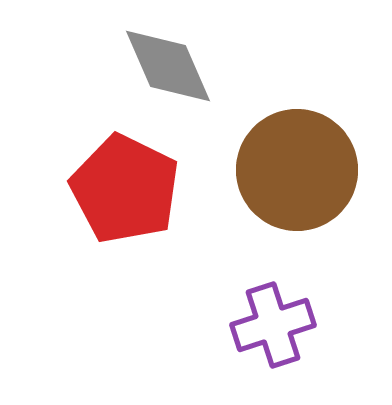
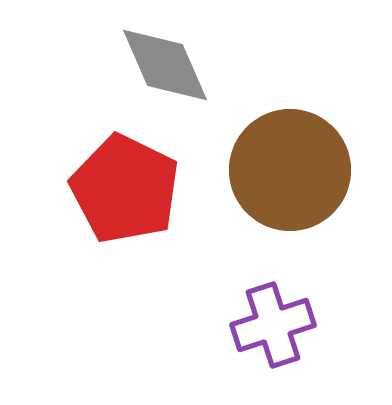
gray diamond: moved 3 px left, 1 px up
brown circle: moved 7 px left
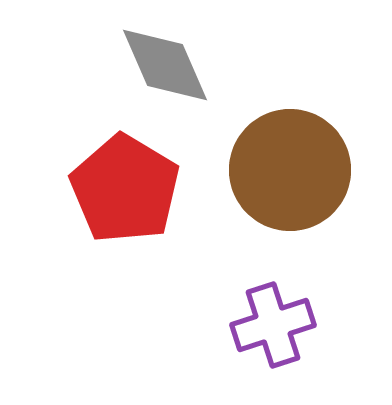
red pentagon: rotated 5 degrees clockwise
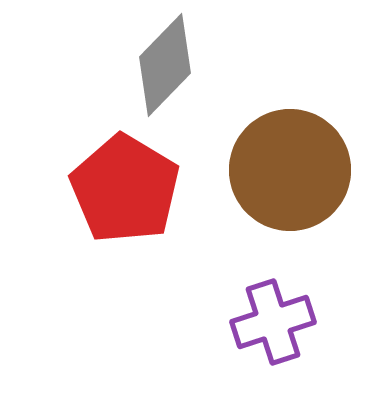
gray diamond: rotated 68 degrees clockwise
purple cross: moved 3 px up
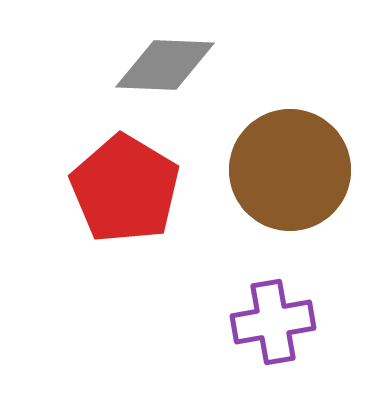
gray diamond: rotated 48 degrees clockwise
purple cross: rotated 8 degrees clockwise
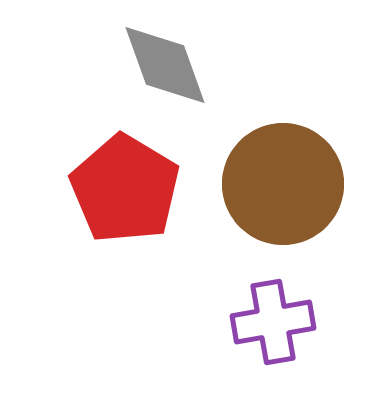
gray diamond: rotated 68 degrees clockwise
brown circle: moved 7 px left, 14 px down
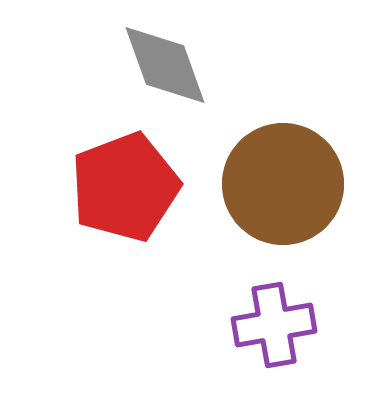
red pentagon: moved 2 px up; rotated 20 degrees clockwise
purple cross: moved 1 px right, 3 px down
